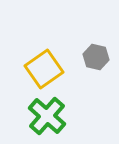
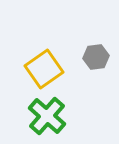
gray hexagon: rotated 20 degrees counterclockwise
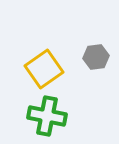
green cross: rotated 30 degrees counterclockwise
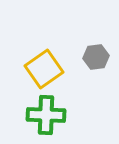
green cross: moved 1 px left, 1 px up; rotated 9 degrees counterclockwise
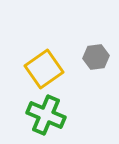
green cross: rotated 21 degrees clockwise
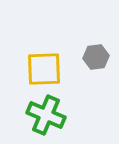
yellow square: rotated 33 degrees clockwise
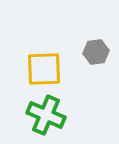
gray hexagon: moved 5 px up
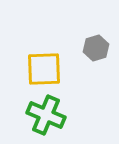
gray hexagon: moved 4 px up; rotated 10 degrees counterclockwise
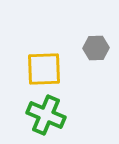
gray hexagon: rotated 15 degrees clockwise
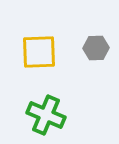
yellow square: moved 5 px left, 17 px up
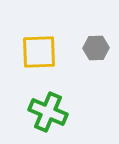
green cross: moved 2 px right, 3 px up
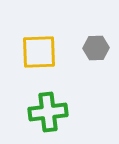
green cross: rotated 30 degrees counterclockwise
